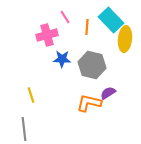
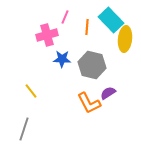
pink line: rotated 56 degrees clockwise
yellow line: moved 4 px up; rotated 21 degrees counterclockwise
orange L-shape: rotated 130 degrees counterclockwise
gray line: rotated 25 degrees clockwise
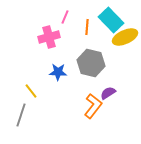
pink cross: moved 2 px right, 2 px down
yellow ellipse: moved 2 px up; rotated 60 degrees clockwise
blue star: moved 4 px left, 13 px down
gray hexagon: moved 1 px left, 2 px up
orange L-shape: moved 4 px right, 3 px down; rotated 115 degrees counterclockwise
gray line: moved 3 px left, 14 px up
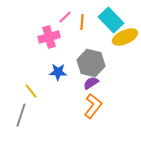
pink line: rotated 24 degrees clockwise
orange line: moved 5 px left, 5 px up
purple semicircle: moved 17 px left, 10 px up
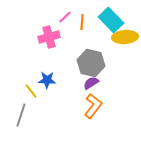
yellow ellipse: rotated 20 degrees clockwise
blue star: moved 11 px left, 8 px down
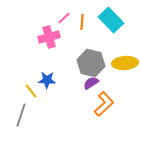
pink line: moved 1 px left, 1 px down
yellow ellipse: moved 26 px down
orange L-shape: moved 11 px right, 2 px up; rotated 10 degrees clockwise
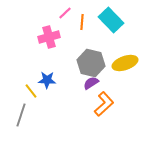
pink line: moved 1 px right, 5 px up
yellow ellipse: rotated 15 degrees counterclockwise
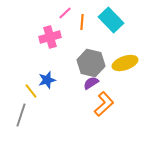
pink cross: moved 1 px right
blue star: rotated 18 degrees counterclockwise
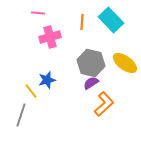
pink line: moved 27 px left; rotated 48 degrees clockwise
yellow ellipse: rotated 55 degrees clockwise
